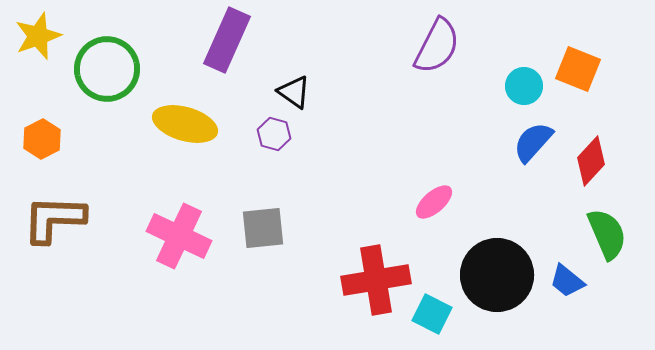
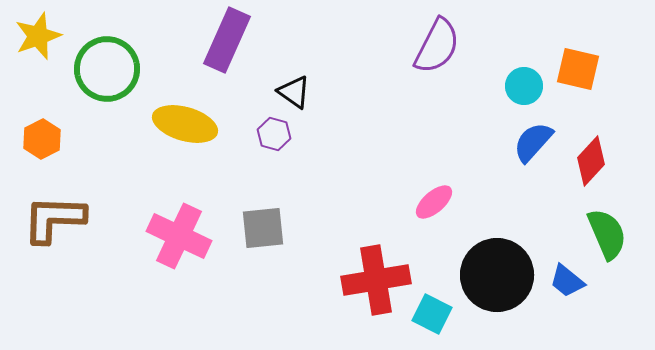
orange square: rotated 9 degrees counterclockwise
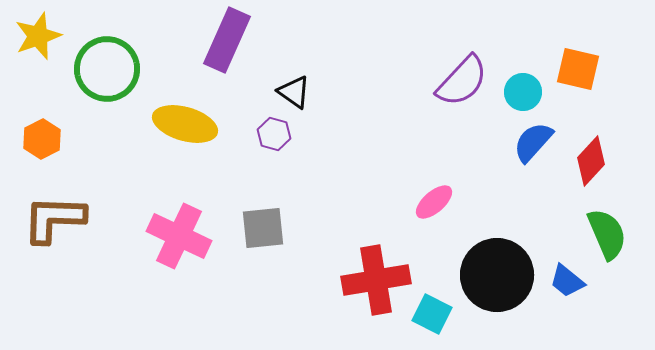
purple semicircle: moved 25 px right, 35 px down; rotated 16 degrees clockwise
cyan circle: moved 1 px left, 6 px down
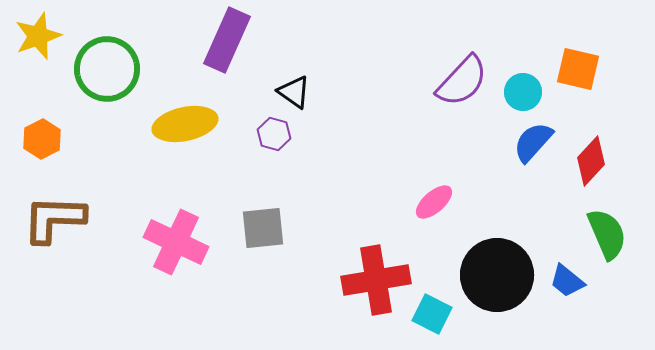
yellow ellipse: rotated 28 degrees counterclockwise
pink cross: moved 3 px left, 6 px down
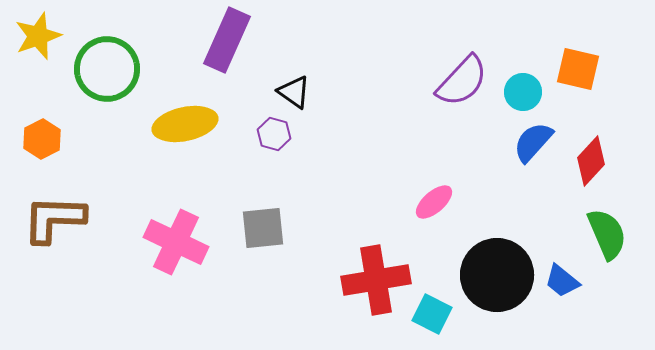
blue trapezoid: moved 5 px left
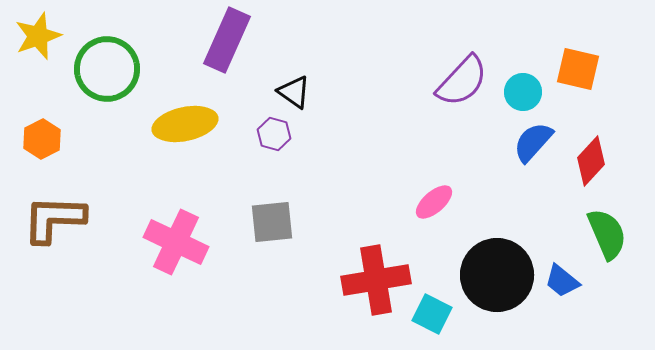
gray square: moved 9 px right, 6 px up
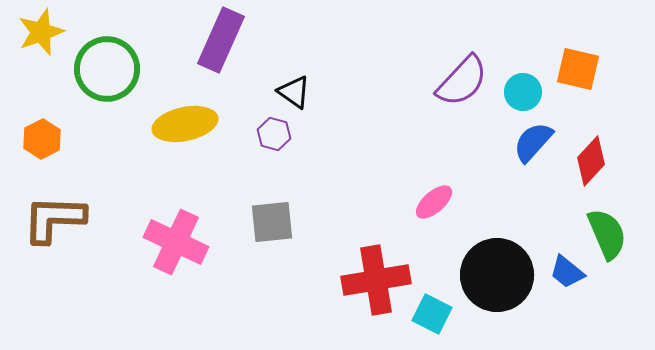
yellow star: moved 3 px right, 4 px up
purple rectangle: moved 6 px left
blue trapezoid: moved 5 px right, 9 px up
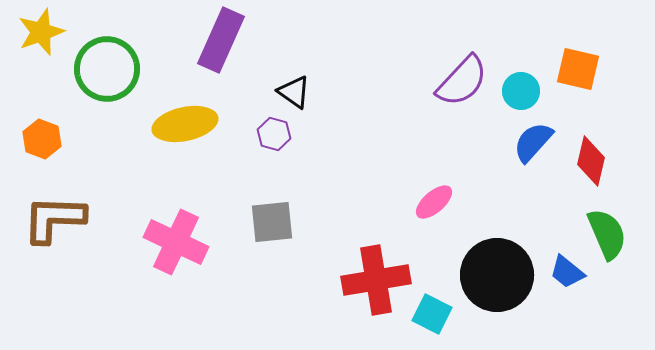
cyan circle: moved 2 px left, 1 px up
orange hexagon: rotated 12 degrees counterclockwise
red diamond: rotated 30 degrees counterclockwise
